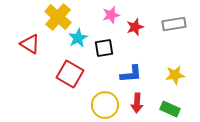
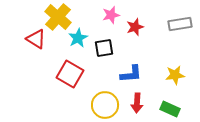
gray rectangle: moved 6 px right
red triangle: moved 6 px right, 5 px up
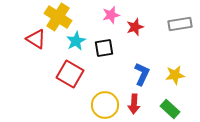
yellow cross: rotated 8 degrees counterclockwise
cyan star: moved 2 px left, 3 px down
blue L-shape: moved 11 px right; rotated 60 degrees counterclockwise
red arrow: moved 3 px left, 1 px down
green rectangle: rotated 18 degrees clockwise
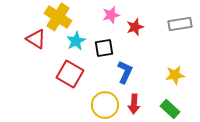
blue L-shape: moved 17 px left, 2 px up
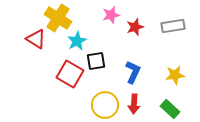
yellow cross: moved 1 px down
gray rectangle: moved 7 px left, 2 px down
cyan star: moved 1 px right
black square: moved 8 px left, 13 px down
blue L-shape: moved 8 px right
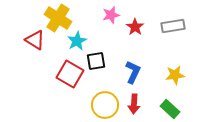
red star: rotated 18 degrees counterclockwise
red triangle: moved 1 px left, 1 px down
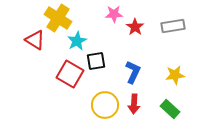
pink star: moved 3 px right, 1 px up; rotated 12 degrees clockwise
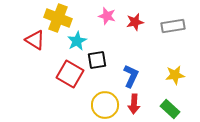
pink star: moved 7 px left, 2 px down; rotated 18 degrees clockwise
yellow cross: rotated 12 degrees counterclockwise
red star: moved 5 px up; rotated 24 degrees clockwise
black square: moved 1 px right, 1 px up
blue L-shape: moved 2 px left, 4 px down
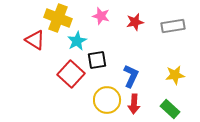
pink star: moved 6 px left
red square: moved 1 px right; rotated 12 degrees clockwise
yellow circle: moved 2 px right, 5 px up
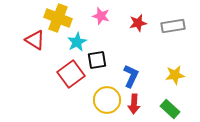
red star: moved 3 px right, 1 px down
cyan star: moved 1 px down
red square: rotated 12 degrees clockwise
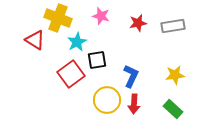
green rectangle: moved 3 px right
